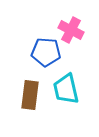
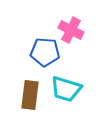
blue pentagon: moved 1 px left
cyan trapezoid: rotated 60 degrees counterclockwise
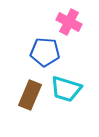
pink cross: moved 2 px left, 8 px up
brown rectangle: rotated 16 degrees clockwise
